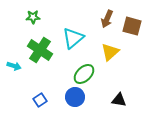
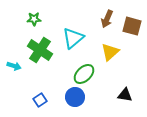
green star: moved 1 px right, 2 px down
black triangle: moved 6 px right, 5 px up
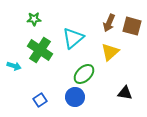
brown arrow: moved 2 px right, 4 px down
black triangle: moved 2 px up
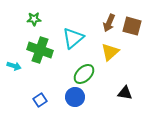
green cross: rotated 15 degrees counterclockwise
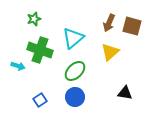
green star: rotated 16 degrees counterclockwise
cyan arrow: moved 4 px right
green ellipse: moved 9 px left, 3 px up
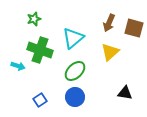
brown square: moved 2 px right, 2 px down
